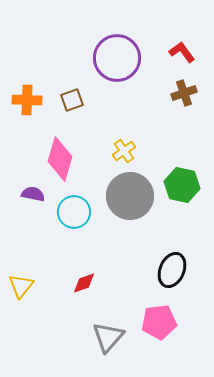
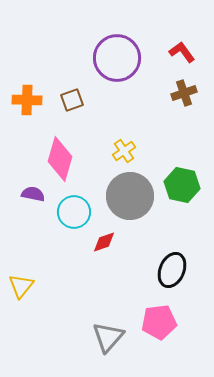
red diamond: moved 20 px right, 41 px up
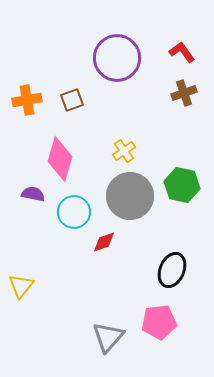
orange cross: rotated 12 degrees counterclockwise
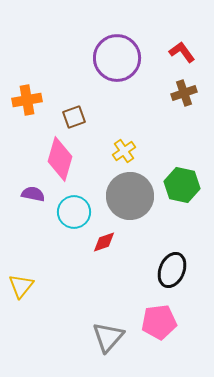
brown square: moved 2 px right, 17 px down
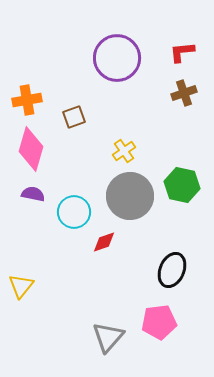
red L-shape: rotated 60 degrees counterclockwise
pink diamond: moved 29 px left, 10 px up
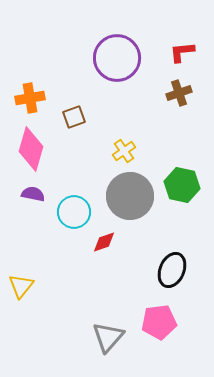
brown cross: moved 5 px left
orange cross: moved 3 px right, 2 px up
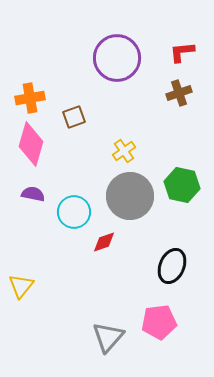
pink diamond: moved 5 px up
black ellipse: moved 4 px up
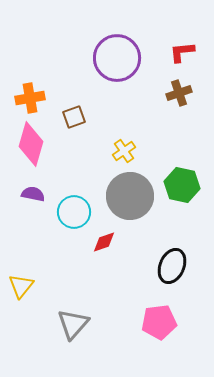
gray triangle: moved 35 px left, 13 px up
